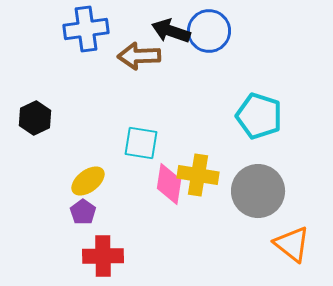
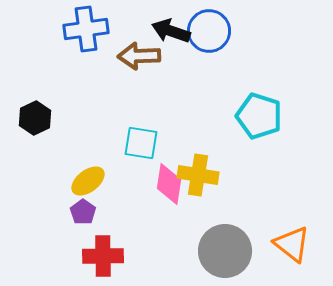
gray circle: moved 33 px left, 60 px down
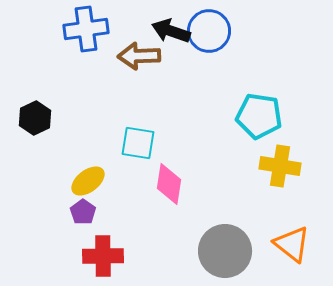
cyan pentagon: rotated 9 degrees counterclockwise
cyan square: moved 3 px left
yellow cross: moved 82 px right, 9 px up
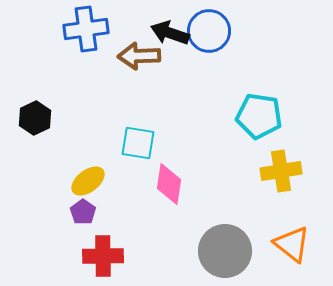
black arrow: moved 1 px left, 2 px down
yellow cross: moved 1 px right, 5 px down; rotated 18 degrees counterclockwise
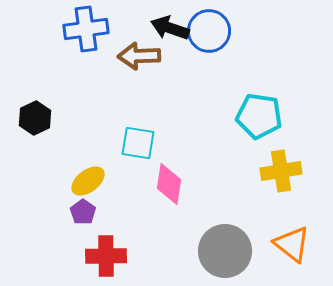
black arrow: moved 5 px up
red cross: moved 3 px right
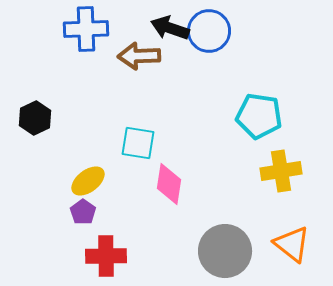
blue cross: rotated 6 degrees clockwise
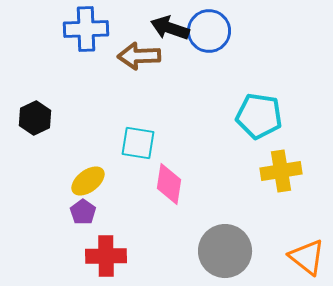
orange triangle: moved 15 px right, 13 px down
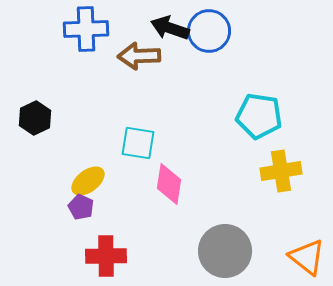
purple pentagon: moved 2 px left, 5 px up; rotated 10 degrees counterclockwise
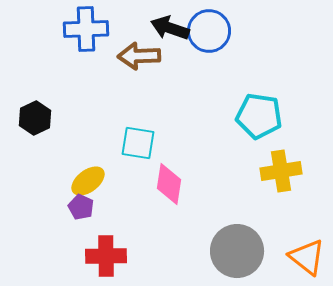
gray circle: moved 12 px right
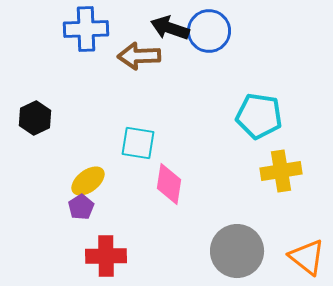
purple pentagon: rotated 15 degrees clockwise
